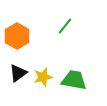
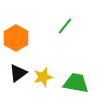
orange hexagon: moved 1 px left, 2 px down
green trapezoid: moved 2 px right, 3 px down
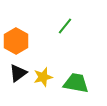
orange hexagon: moved 3 px down
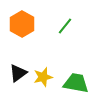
orange hexagon: moved 6 px right, 17 px up
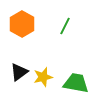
green line: rotated 12 degrees counterclockwise
black triangle: moved 1 px right, 1 px up
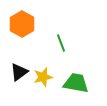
green line: moved 4 px left, 17 px down; rotated 48 degrees counterclockwise
